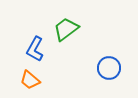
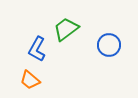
blue L-shape: moved 2 px right
blue circle: moved 23 px up
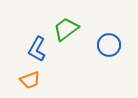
orange trapezoid: rotated 60 degrees counterclockwise
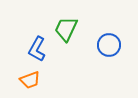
green trapezoid: rotated 28 degrees counterclockwise
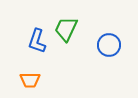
blue L-shape: moved 8 px up; rotated 10 degrees counterclockwise
orange trapezoid: rotated 20 degrees clockwise
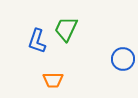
blue circle: moved 14 px right, 14 px down
orange trapezoid: moved 23 px right
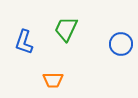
blue L-shape: moved 13 px left, 1 px down
blue circle: moved 2 px left, 15 px up
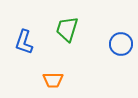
green trapezoid: moved 1 px right; rotated 8 degrees counterclockwise
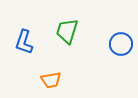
green trapezoid: moved 2 px down
orange trapezoid: moved 2 px left; rotated 10 degrees counterclockwise
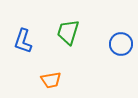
green trapezoid: moved 1 px right, 1 px down
blue L-shape: moved 1 px left, 1 px up
